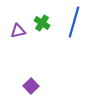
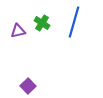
purple square: moved 3 px left
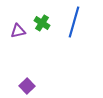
purple square: moved 1 px left
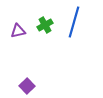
green cross: moved 3 px right, 2 px down; rotated 28 degrees clockwise
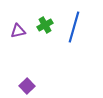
blue line: moved 5 px down
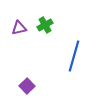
blue line: moved 29 px down
purple triangle: moved 1 px right, 3 px up
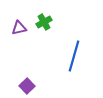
green cross: moved 1 px left, 3 px up
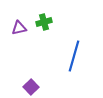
green cross: rotated 14 degrees clockwise
purple square: moved 4 px right, 1 px down
